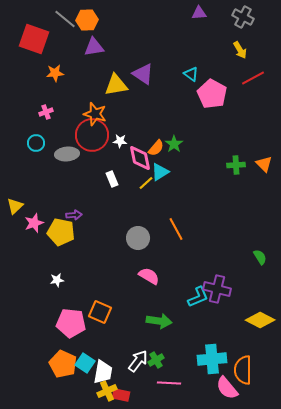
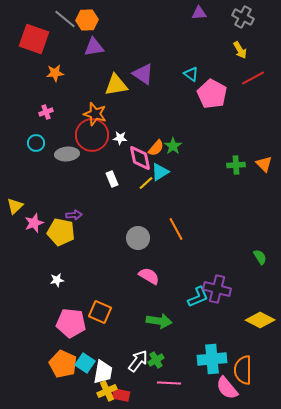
white star at (120, 141): moved 3 px up
green star at (174, 144): moved 1 px left, 2 px down
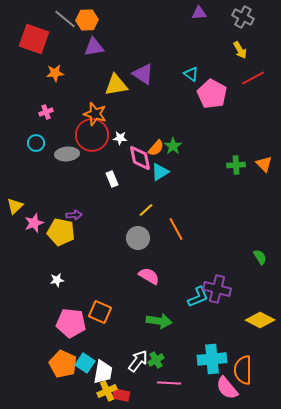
yellow line at (146, 183): moved 27 px down
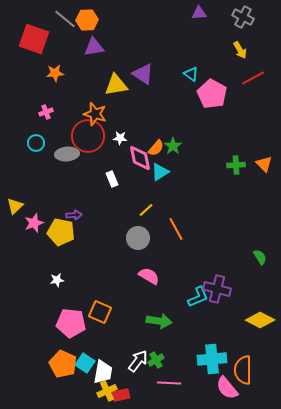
red circle at (92, 135): moved 4 px left, 1 px down
red rectangle at (121, 395): rotated 24 degrees counterclockwise
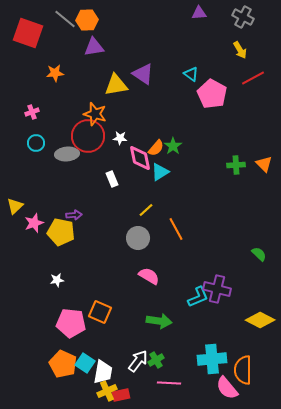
red square at (34, 39): moved 6 px left, 6 px up
pink cross at (46, 112): moved 14 px left
green semicircle at (260, 257): moved 1 px left, 3 px up; rotated 14 degrees counterclockwise
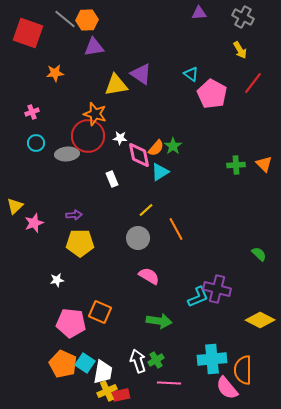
purple triangle at (143, 74): moved 2 px left
red line at (253, 78): moved 5 px down; rotated 25 degrees counterclockwise
pink diamond at (140, 158): moved 1 px left, 3 px up
yellow pentagon at (61, 232): moved 19 px right, 11 px down; rotated 12 degrees counterclockwise
white arrow at (138, 361): rotated 55 degrees counterclockwise
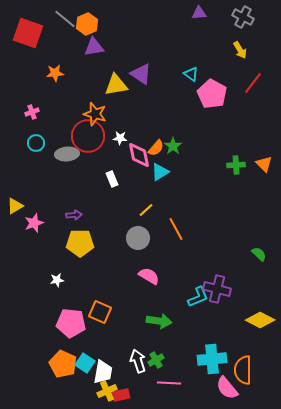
orange hexagon at (87, 20): moved 4 px down; rotated 20 degrees counterclockwise
yellow triangle at (15, 206): rotated 12 degrees clockwise
